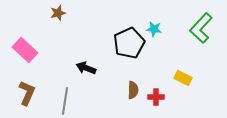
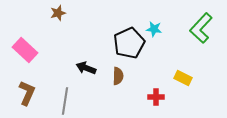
brown semicircle: moved 15 px left, 14 px up
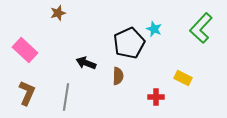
cyan star: rotated 14 degrees clockwise
black arrow: moved 5 px up
gray line: moved 1 px right, 4 px up
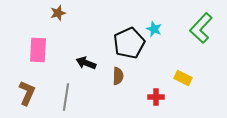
pink rectangle: moved 13 px right; rotated 50 degrees clockwise
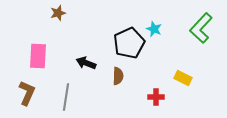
pink rectangle: moved 6 px down
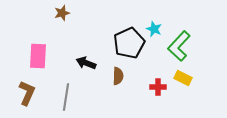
brown star: moved 4 px right
green L-shape: moved 22 px left, 18 px down
red cross: moved 2 px right, 10 px up
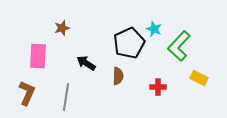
brown star: moved 15 px down
black arrow: rotated 12 degrees clockwise
yellow rectangle: moved 16 px right
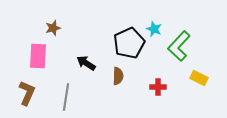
brown star: moved 9 px left
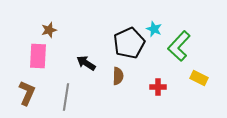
brown star: moved 4 px left, 2 px down
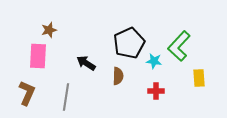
cyan star: moved 32 px down; rotated 14 degrees counterclockwise
yellow rectangle: rotated 60 degrees clockwise
red cross: moved 2 px left, 4 px down
